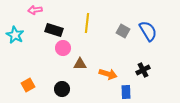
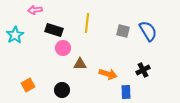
gray square: rotated 16 degrees counterclockwise
cyan star: rotated 12 degrees clockwise
black circle: moved 1 px down
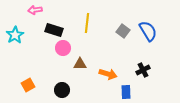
gray square: rotated 24 degrees clockwise
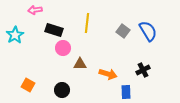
orange square: rotated 32 degrees counterclockwise
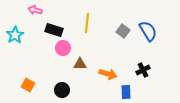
pink arrow: rotated 24 degrees clockwise
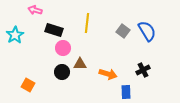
blue semicircle: moved 1 px left
black circle: moved 18 px up
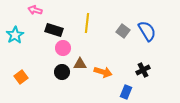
orange arrow: moved 5 px left, 2 px up
orange square: moved 7 px left, 8 px up; rotated 24 degrees clockwise
blue rectangle: rotated 24 degrees clockwise
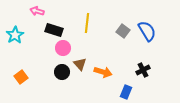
pink arrow: moved 2 px right, 1 px down
brown triangle: rotated 48 degrees clockwise
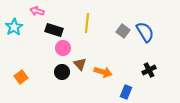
blue semicircle: moved 2 px left, 1 px down
cyan star: moved 1 px left, 8 px up
black cross: moved 6 px right
